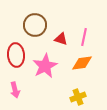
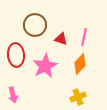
orange diamond: moved 2 px left, 1 px down; rotated 40 degrees counterclockwise
pink arrow: moved 2 px left, 5 px down
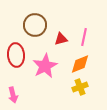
red triangle: rotated 32 degrees counterclockwise
orange diamond: rotated 25 degrees clockwise
yellow cross: moved 2 px right, 10 px up
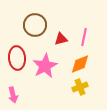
red ellipse: moved 1 px right, 3 px down
